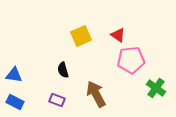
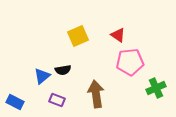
yellow square: moved 3 px left
pink pentagon: moved 1 px left, 2 px down
black semicircle: rotated 84 degrees counterclockwise
blue triangle: moved 28 px right, 1 px down; rotated 48 degrees counterclockwise
green cross: rotated 30 degrees clockwise
brown arrow: rotated 20 degrees clockwise
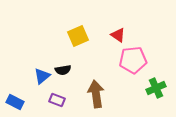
pink pentagon: moved 3 px right, 2 px up
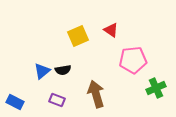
red triangle: moved 7 px left, 5 px up
blue triangle: moved 5 px up
brown arrow: rotated 8 degrees counterclockwise
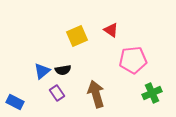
yellow square: moved 1 px left
green cross: moved 4 px left, 5 px down
purple rectangle: moved 7 px up; rotated 35 degrees clockwise
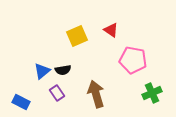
pink pentagon: rotated 16 degrees clockwise
blue rectangle: moved 6 px right
